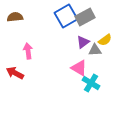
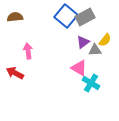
blue square: rotated 20 degrees counterclockwise
yellow semicircle: rotated 16 degrees counterclockwise
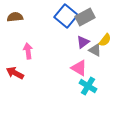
gray triangle: rotated 32 degrees clockwise
cyan cross: moved 3 px left, 3 px down
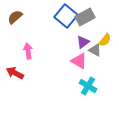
brown semicircle: rotated 35 degrees counterclockwise
pink triangle: moved 7 px up
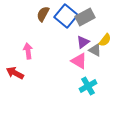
brown semicircle: moved 28 px right, 3 px up; rotated 21 degrees counterclockwise
cyan cross: rotated 30 degrees clockwise
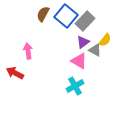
gray rectangle: moved 4 px down; rotated 18 degrees counterclockwise
cyan cross: moved 13 px left
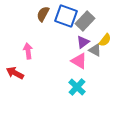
blue square: rotated 20 degrees counterclockwise
cyan cross: moved 2 px right, 1 px down; rotated 18 degrees counterclockwise
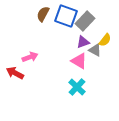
purple triangle: rotated 16 degrees clockwise
pink arrow: moved 2 px right, 6 px down; rotated 77 degrees clockwise
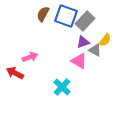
cyan cross: moved 15 px left
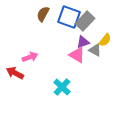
blue square: moved 3 px right, 1 px down
pink triangle: moved 2 px left, 6 px up
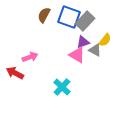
brown semicircle: moved 1 px right, 1 px down
